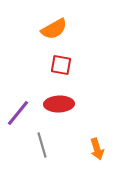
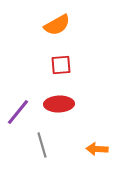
orange semicircle: moved 3 px right, 4 px up
red square: rotated 15 degrees counterclockwise
purple line: moved 1 px up
orange arrow: rotated 110 degrees clockwise
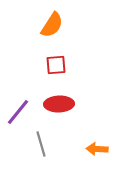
orange semicircle: moved 5 px left; rotated 28 degrees counterclockwise
red square: moved 5 px left
gray line: moved 1 px left, 1 px up
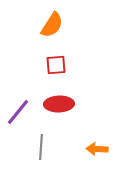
gray line: moved 3 px down; rotated 20 degrees clockwise
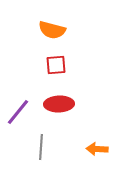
orange semicircle: moved 5 px down; rotated 72 degrees clockwise
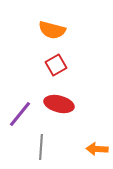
red square: rotated 25 degrees counterclockwise
red ellipse: rotated 16 degrees clockwise
purple line: moved 2 px right, 2 px down
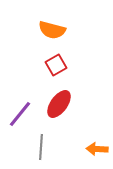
red ellipse: rotated 68 degrees counterclockwise
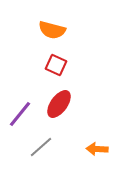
red square: rotated 35 degrees counterclockwise
gray line: rotated 45 degrees clockwise
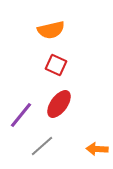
orange semicircle: moved 1 px left; rotated 28 degrees counterclockwise
purple line: moved 1 px right, 1 px down
gray line: moved 1 px right, 1 px up
